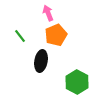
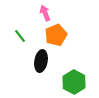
pink arrow: moved 3 px left
green hexagon: moved 3 px left
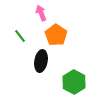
pink arrow: moved 4 px left
orange pentagon: rotated 15 degrees counterclockwise
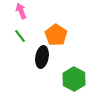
pink arrow: moved 20 px left, 2 px up
black ellipse: moved 1 px right, 4 px up
green hexagon: moved 3 px up
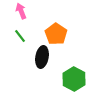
orange pentagon: moved 1 px up
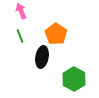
green line: rotated 16 degrees clockwise
